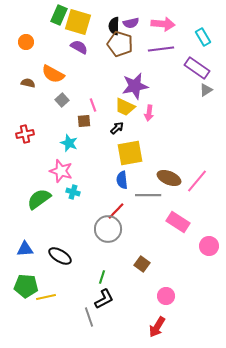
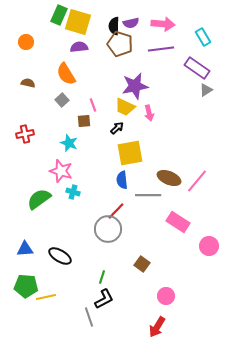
purple semicircle at (79, 47): rotated 36 degrees counterclockwise
orange semicircle at (53, 74): moved 13 px right; rotated 30 degrees clockwise
pink arrow at (149, 113): rotated 21 degrees counterclockwise
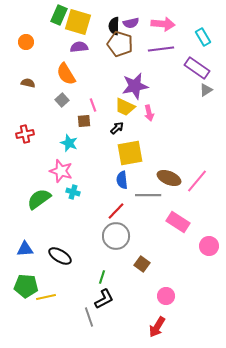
gray circle at (108, 229): moved 8 px right, 7 px down
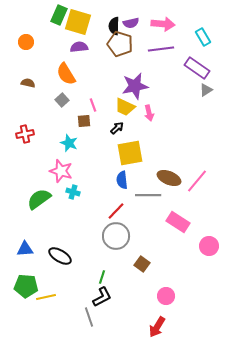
black L-shape at (104, 299): moved 2 px left, 2 px up
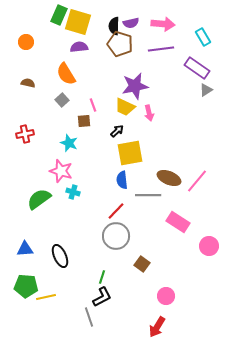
black arrow at (117, 128): moved 3 px down
black ellipse at (60, 256): rotated 35 degrees clockwise
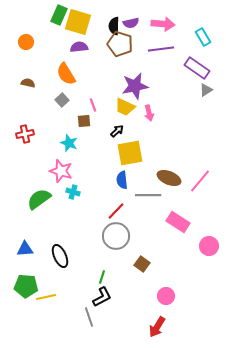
pink line at (197, 181): moved 3 px right
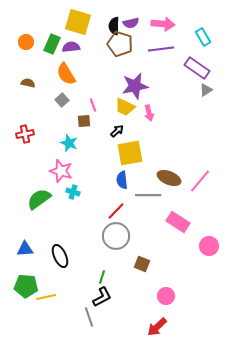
green rectangle at (59, 15): moved 7 px left, 29 px down
purple semicircle at (79, 47): moved 8 px left
brown square at (142, 264): rotated 14 degrees counterclockwise
red arrow at (157, 327): rotated 15 degrees clockwise
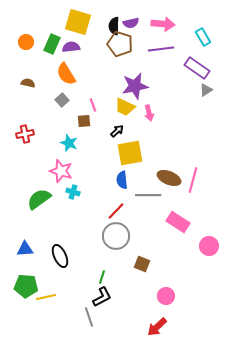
pink line at (200, 181): moved 7 px left, 1 px up; rotated 25 degrees counterclockwise
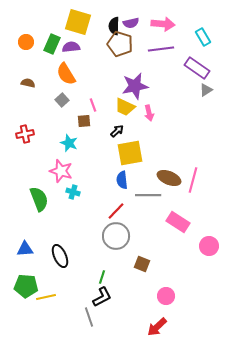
green semicircle at (39, 199): rotated 105 degrees clockwise
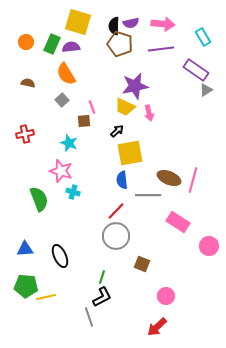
purple rectangle at (197, 68): moved 1 px left, 2 px down
pink line at (93, 105): moved 1 px left, 2 px down
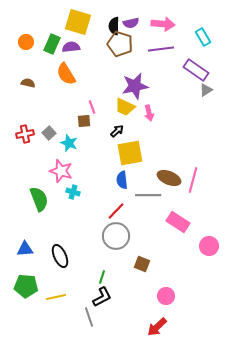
gray square at (62, 100): moved 13 px left, 33 px down
yellow line at (46, 297): moved 10 px right
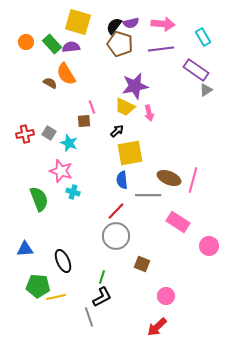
black semicircle at (114, 26): rotated 36 degrees clockwise
green rectangle at (52, 44): rotated 66 degrees counterclockwise
brown semicircle at (28, 83): moved 22 px right; rotated 16 degrees clockwise
gray square at (49, 133): rotated 16 degrees counterclockwise
black ellipse at (60, 256): moved 3 px right, 5 px down
green pentagon at (26, 286): moved 12 px right
